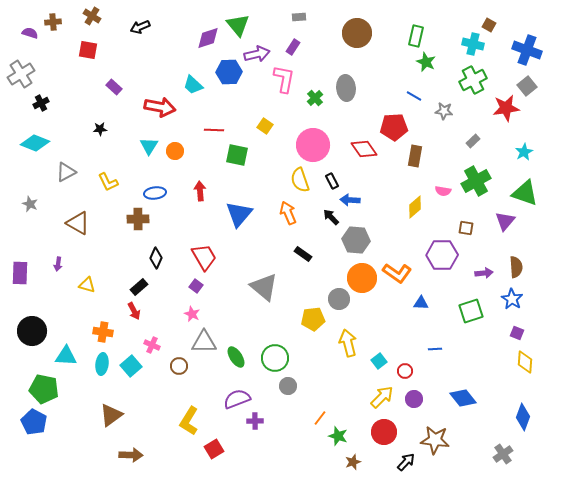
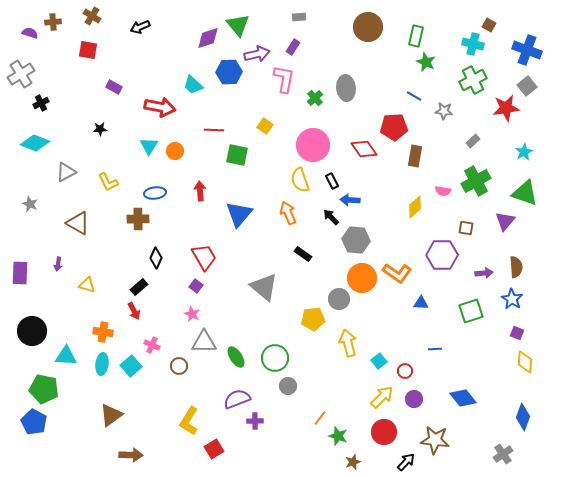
brown circle at (357, 33): moved 11 px right, 6 px up
purple rectangle at (114, 87): rotated 14 degrees counterclockwise
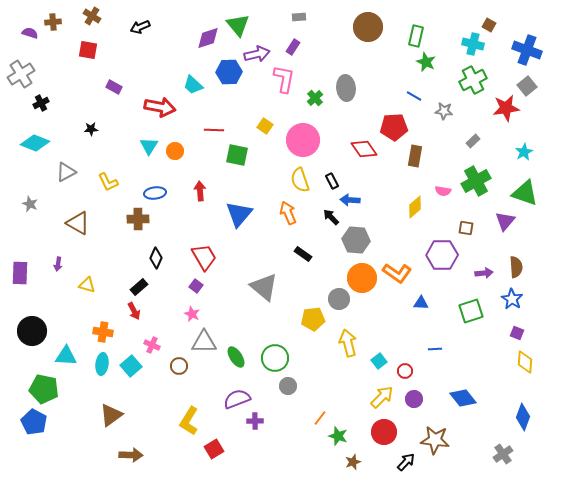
black star at (100, 129): moved 9 px left
pink circle at (313, 145): moved 10 px left, 5 px up
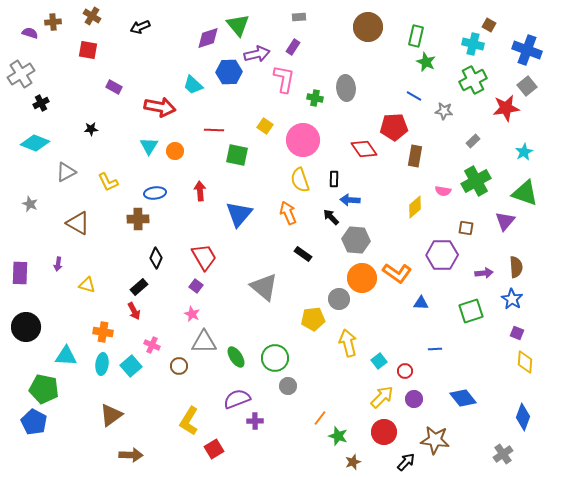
green cross at (315, 98): rotated 35 degrees counterclockwise
black rectangle at (332, 181): moved 2 px right, 2 px up; rotated 28 degrees clockwise
black circle at (32, 331): moved 6 px left, 4 px up
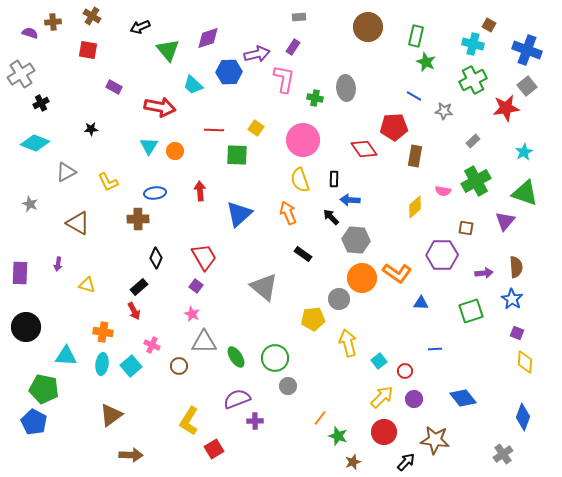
green triangle at (238, 25): moved 70 px left, 25 px down
yellow square at (265, 126): moved 9 px left, 2 px down
green square at (237, 155): rotated 10 degrees counterclockwise
blue triangle at (239, 214): rotated 8 degrees clockwise
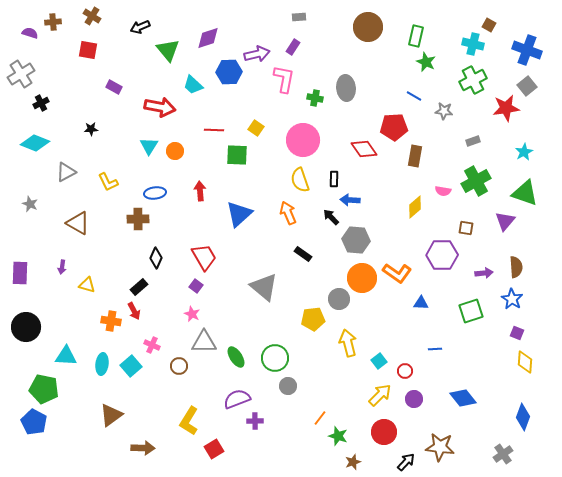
gray rectangle at (473, 141): rotated 24 degrees clockwise
purple arrow at (58, 264): moved 4 px right, 3 px down
orange cross at (103, 332): moved 8 px right, 11 px up
yellow arrow at (382, 397): moved 2 px left, 2 px up
brown star at (435, 440): moved 5 px right, 7 px down
brown arrow at (131, 455): moved 12 px right, 7 px up
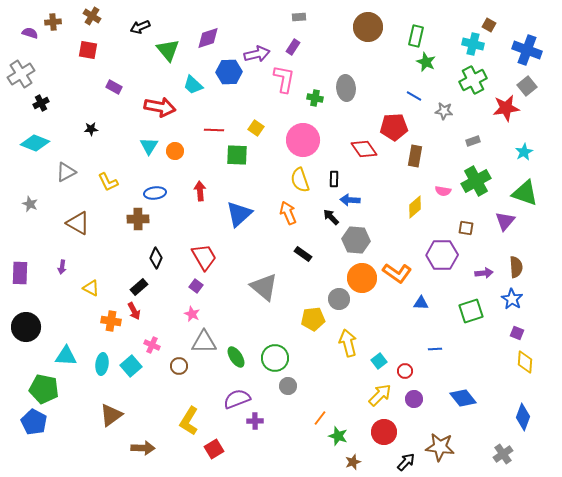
yellow triangle at (87, 285): moved 4 px right, 3 px down; rotated 12 degrees clockwise
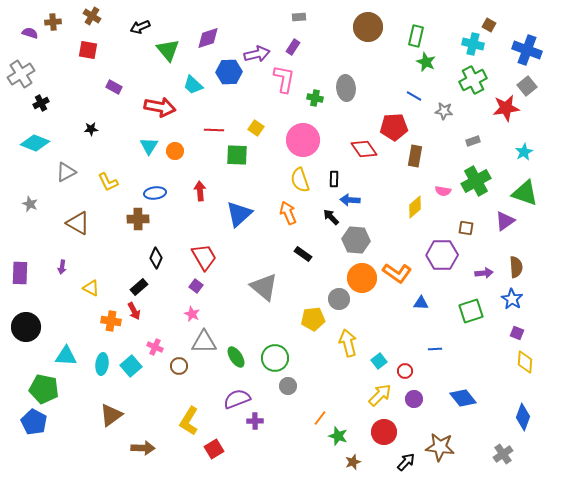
purple triangle at (505, 221): rotated 15 degrees clockwise
pink cross at (152, 345): moved 3 px right, 2 px down
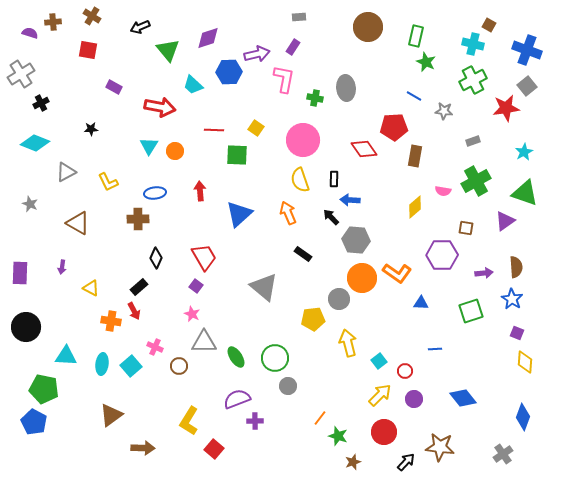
red square at (214, 449): rotated 18 degrees counterclockwise
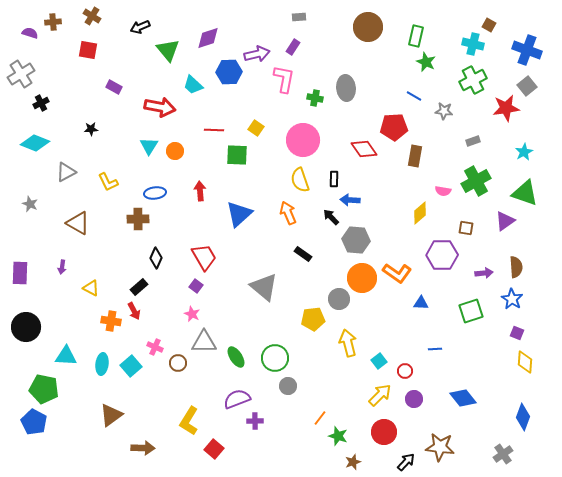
yellow diamond at (415, 207): moved 5 px right, 6 px down
brown circle at (179, 366): moved 1 px left, 3 px up
